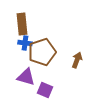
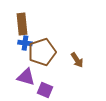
brown arrow: rotated 126 degrees clockwise
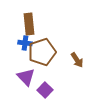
brown rectangle: moved 7 px right
purple triangle: rotated 30 degrees clockwise
purple square: rotated 21 degrees clockwise
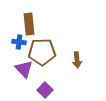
blue cross: moved 6 px left, 1 px up
brown pentagon: rotated 16 degrees clockwise
brown arrow: rotated 28 degrees clockwise
purple triangle: moved 2 px left, 8 px up
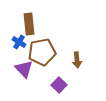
blue cross: rotated 24 degrees clockwise
brown pentagon: rotated 8 degrees counterclockwise
purple square: moved 14 px right, 5 px up
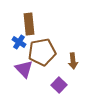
brown arrow: moved 4 px left, 1 px down
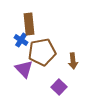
blue cross: moved 2 px right, 2 px up
purple square: moved 2 px down
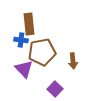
blue cross: rotated 24 degrees counterclockwise
purple square: moved 4 px left, 2 px down
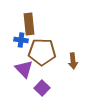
brown pentagon: rotated 12 degrees clockwise
purple square: moved 13 px left, 1 px up
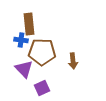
purple square: rotated 21 degrees clockwise
